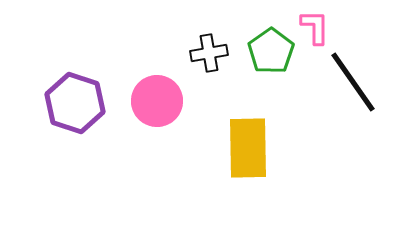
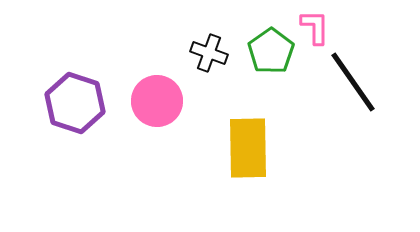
black cross: rotated 30 degrees clockwise
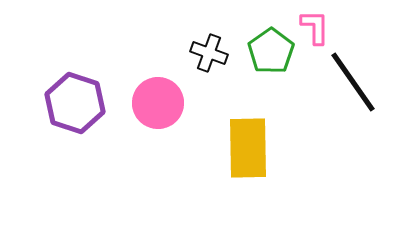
pink circle: moved 1 px right, 2 px down
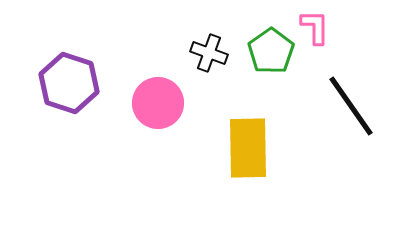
black line: moved 2 px left, 24 px down
purple hexagon: moved 6 px left, 20 px up
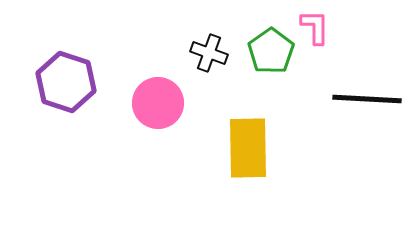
purple hexagon: moved 3 px left, 1 px up
black line: moved 16 px right, 7 px up; rotated 52 degrees counterclockwise
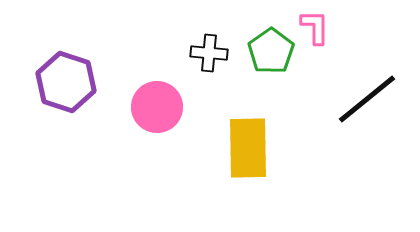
black cross: rotated 15 degrees counterclockwise
black line: rotated 42 degrees counterclockwise
pink circle: moved 1 px left, 4 px down
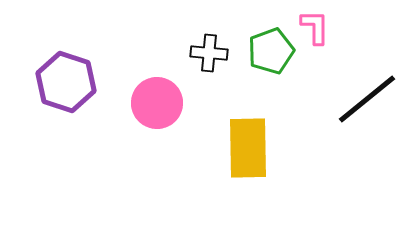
green pentagon: rotated 15 degrees clockwise
pink circle: moved 4 px up
